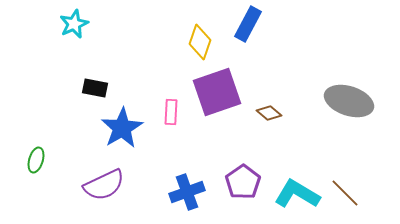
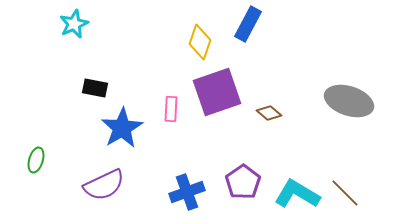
pink rectangle: moved 3 px up
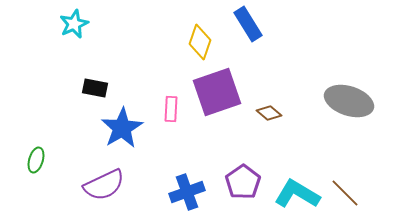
blue rectangle: rotated 60 degrees counterclockwise
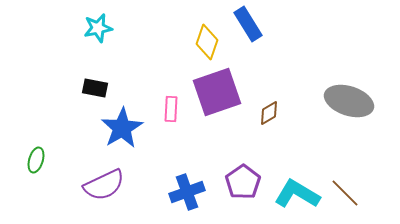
cyan star: moved 24 px right, 4 px down; rotated 12 degrees clockwise
yellow diamond: moved 7 px right
brown diamond: rotated 70 degrees counterclockwise
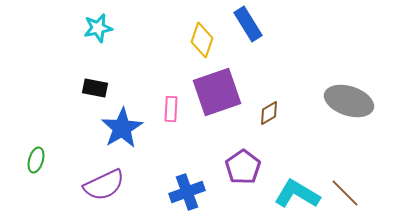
yellow diamond: moved 5 px left, 2 px up
purple pentagon: moved 15 px up
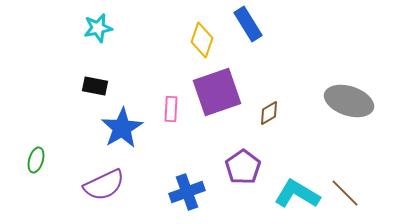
black rectangle: moved 2 px up
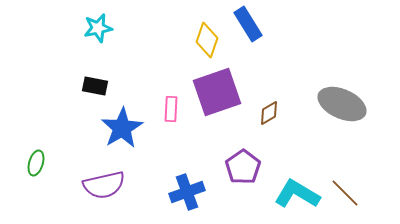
yellow diamond: moved 5 px right
gray ellipse: moved 7 px left, 3 px down; rotated 6 degrees clockwise
green ellipse: moved 3 px down
purple semicircle: rotated 12 degrees clockwise
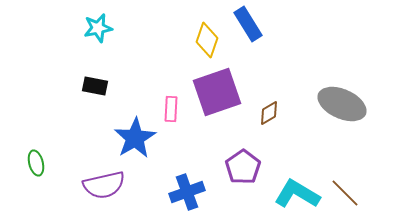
blue star: moved 13 px right, 10 px down
green ellipse: rotated 30 degrees counterclockwise
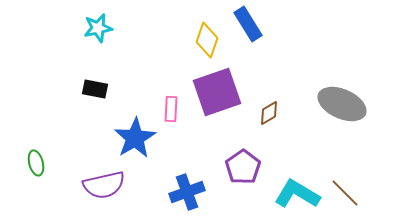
black rectangle: moved 3 px down
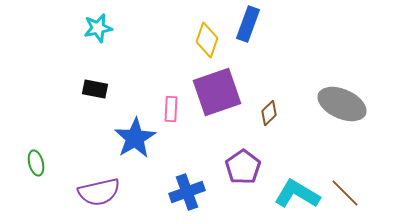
blue rectangle: rotated 52 degrees clockwise
brown diamond: rotated 15 degrees counterclockwise
purple semicircle: moved 5 px left, 7 px down
